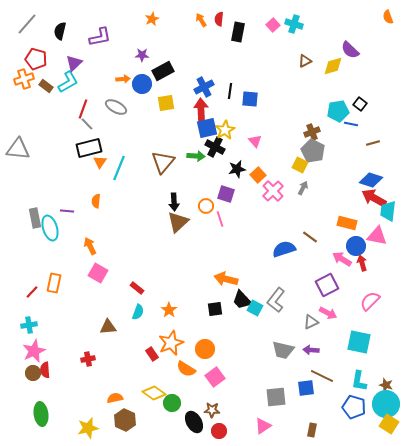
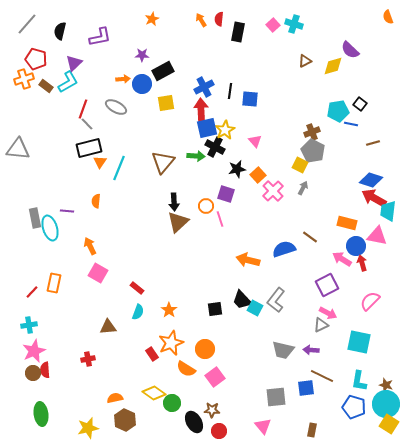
orange arrow at (226, 279): moved 22 px right, 19 px up
gray triangle at (311, 322): moved 10 px right, 3 px down
pink triangle at (263, 426): rotated 36 degrees counterclockwise
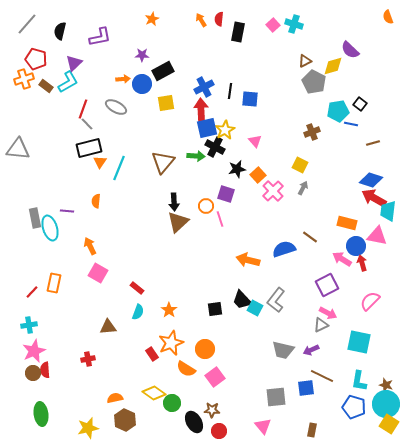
gray pentagon at (313, 151): moved 1 px right, 69 px up
purple arrow at (311, 350): rotated 28 degrees counterclockwise
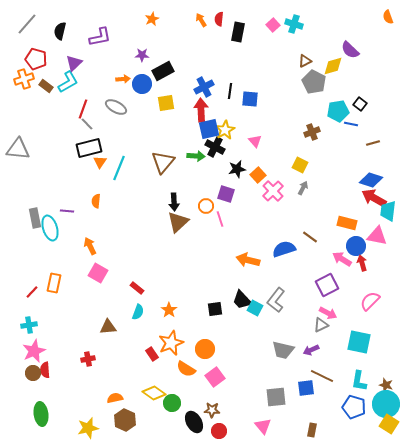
blue square at (207, 128): moved 2 px right, 1 px down
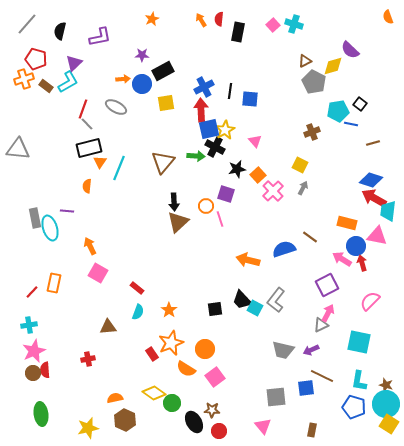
orange semicircle at (96, 201): moved 9 px left, 15 px up
pink arrow at (328, 313): rotated 90 degrees counterclockwise
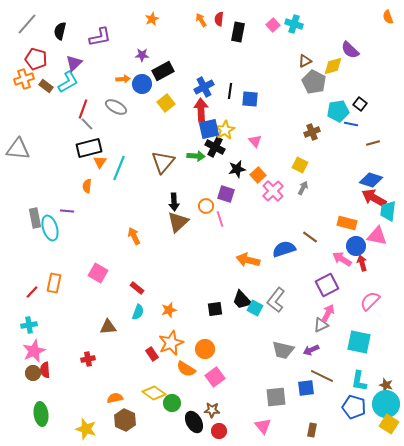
yellow square at (166, 103): rotated 30 degrees counterclockwise
orange arrow at (90, 246): moved 44 px right, 10 px up
orange star at (169, 310): rotated 21 degrees clockwise
yellow star at (88, 428): moved 2 px left, 1 px down; rotated 30 degrees clockwise
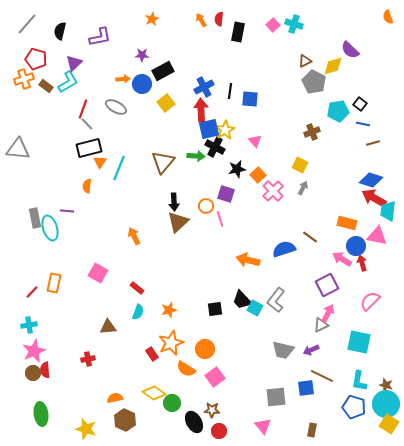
blue line at (351, 124): moved 12 px right
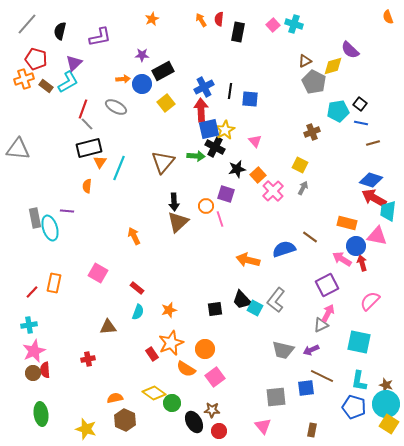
blue line at (363, 124): moved 2 px left, 1 px up
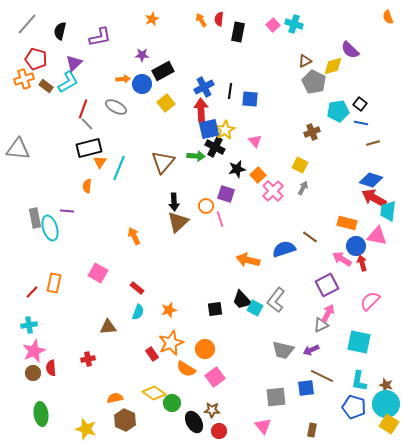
red semicircle at (45, 370): moved 6 px right, 2 px up
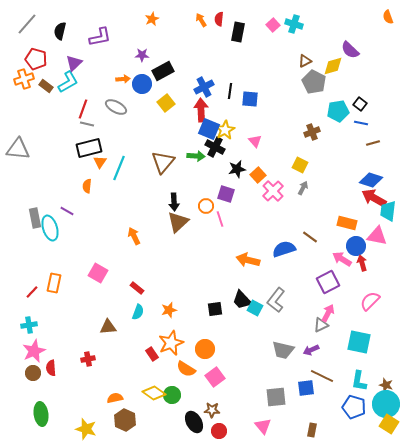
gray line at (87, 124): rotated 32 degrees counterclockwise
blue square at (209, 129): rotated 35 degrees clockwise
purple line at (67, 211): rotated 24 degrees clockwise
purple square at (327, 285): moved 1 px right, 3 px up
green circle at (172, 403): moved 8 px up
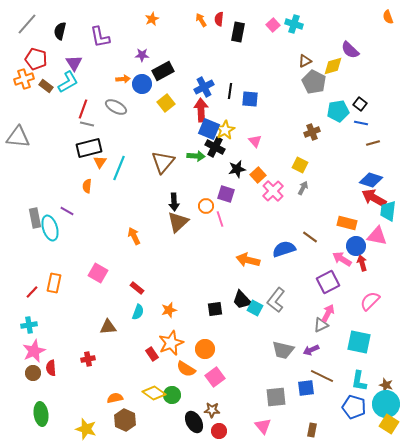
purple L-shape at (100, 37): rotated 90 degrees clockwise
purple triangle at (74, 63): rotated 18 degrees counterclockwise
gray triangle at (18, 149): moved 12 px up
